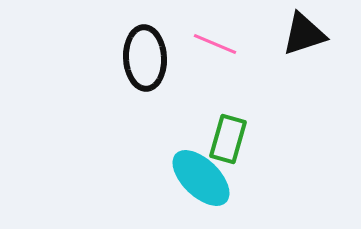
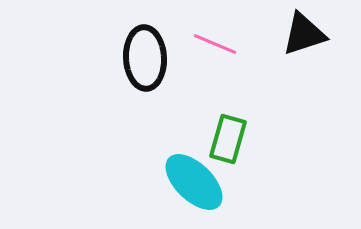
cyan ellipse: moved 7 px left, 4 px down
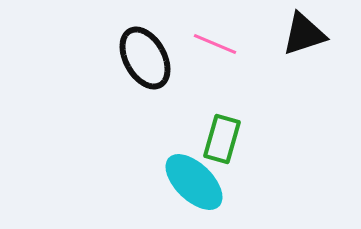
black ellipse: rotated 26 degrees counterclockwise
green rectangle: moved 6 px left
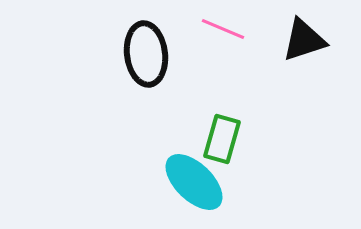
black triangle: moved 6 px down
pink line: moved 8 px right, 15 px up
black ellipse: moved 1 px right, 4 px up; rotated 22 degrees clockwise
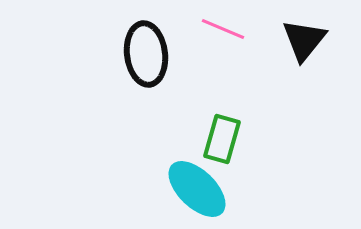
black triangle: rotated 33 degrees counterclockwise
cyan ellipse: moved 3 px right, 7 px down
